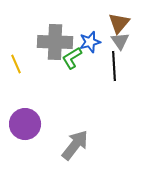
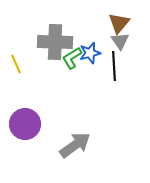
blue star: moved 11 px down
gray arrow: rotated 16 degrees clockwise
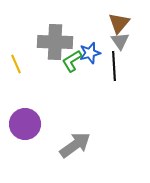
green L-shape: moved 3 px down
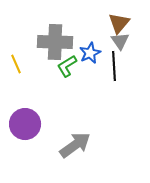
blue star: rotated 10 degrees counterclockwise
green L-shape: moved 5 px left, 5 px down
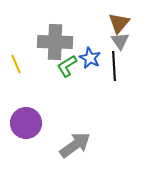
blue star: moved 5 px down; rotated 20 degrees counterclockwise
purple circle: moved 1 px right, 1 px up
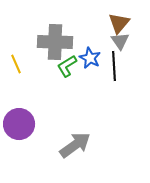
purple circle: moved 7 px left, 1 px down
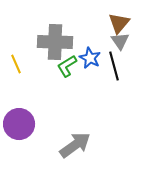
black line: rotated 12 degrees counterclockwise
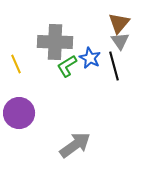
purple circle: moved 11 px up
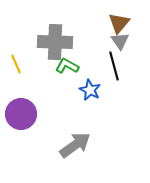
blue star: moved 32 px down
green L-shape: rotated 60 degrees clockwise
purple circle: moved 2 px right, 1 px down
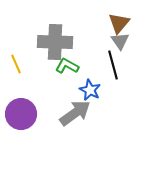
black line: moved 1 px left, 1 px up
gray arrow: moved 32 px up
